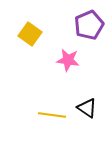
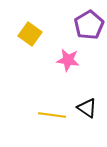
purple pentagon: rotated 8 degrees counterclockwise
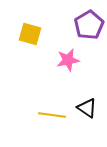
yellow square: rotated 20 degrees counterclockwise
pink star: rotated 20 degrees counterclockwise
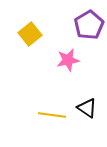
yellow square: rotated 35 degrees clockwise
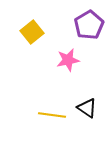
yellow square: moved 2 px right, 2 px up
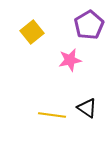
pink star: moved 2 px right
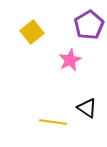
pink star: rotated 15 degrees counterclockwise
yellow line: moved 1 px right, 7 px down
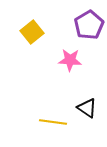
pink star: rotated 30 degrees clockwise
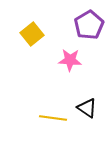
yellow square: moved 2 px down
yellow line: moved 4 px up
